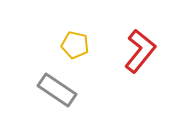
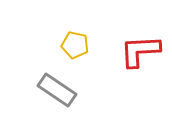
red L-shape: rotated 132 degrees counterclockwise
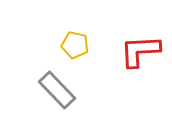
gray rectangle: rotated 12 degrees clockwise
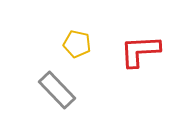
yellow pentagon: moved 2 px right, 1 px up
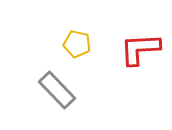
red L-shape: moved 2 px up
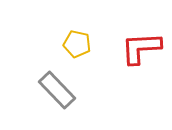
red L-shape: moved 1 px right, 1 px up
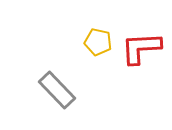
yellow pentagon: moved 21 px right, 2 px up
